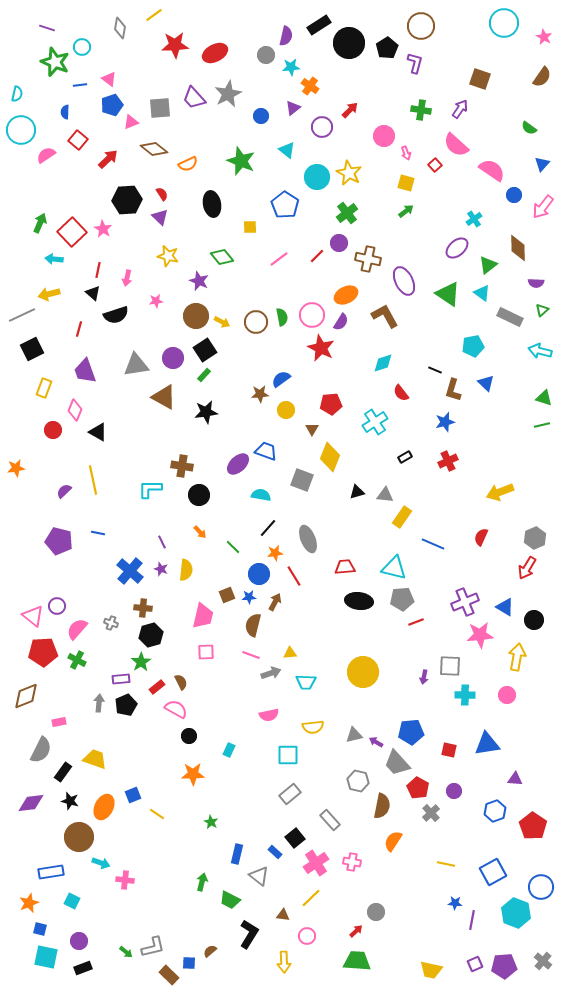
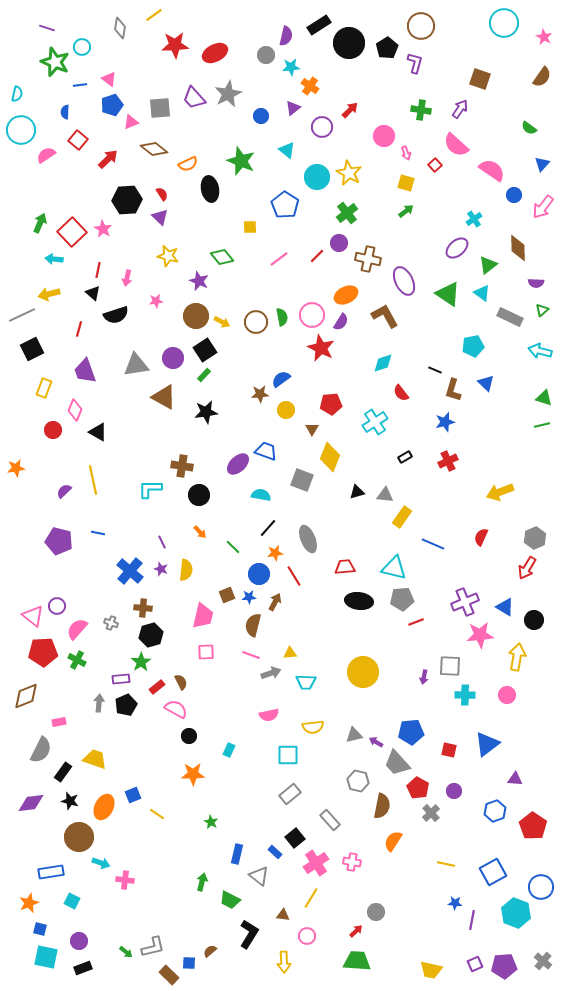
black ellipse at (212, 204): moved 2 px left, 15 px up
blue triangle at (487, 744): rotated 28 degrees counterclockwise
yellow line at (311, 898): rotated 15 degrees counterclockwise
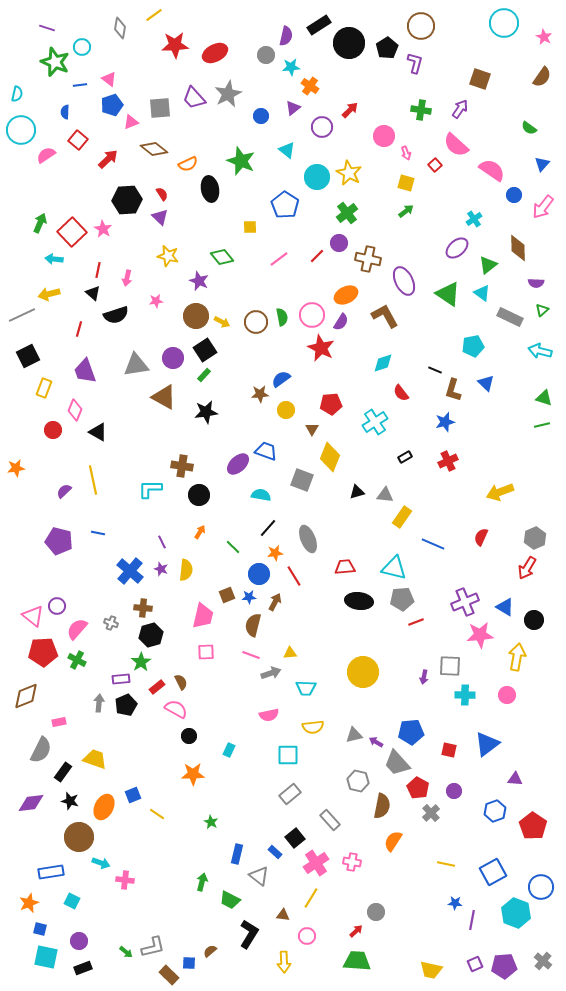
black square at (32, 349): moved 4 px left, 7 px down
orange arrow at (200, 532): rotated 104 degrees counterclockwise
cyan trapezoid at (306, 682): moved 6 px down
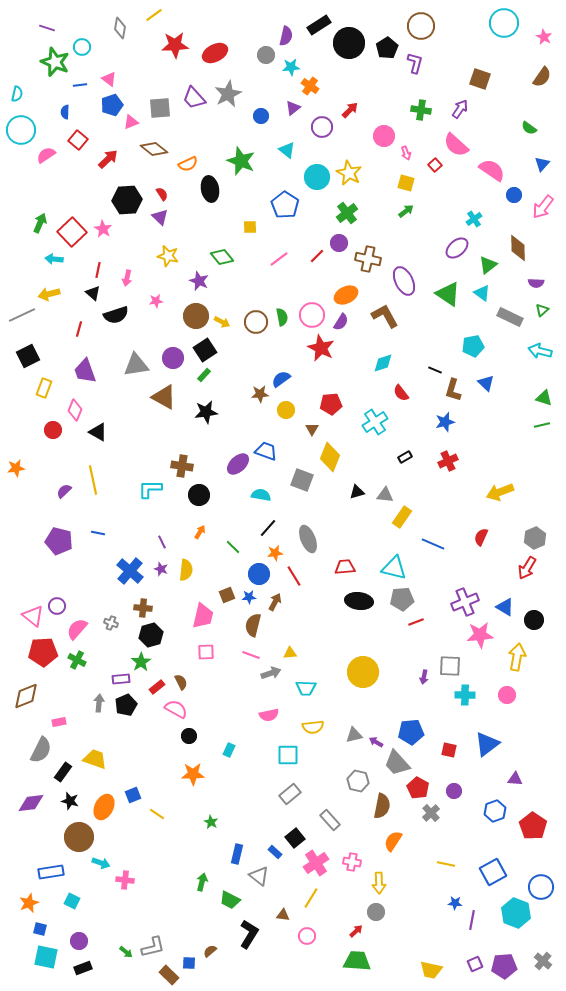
yellow arrow at (284, 962): moved 95 px right, 79 px up
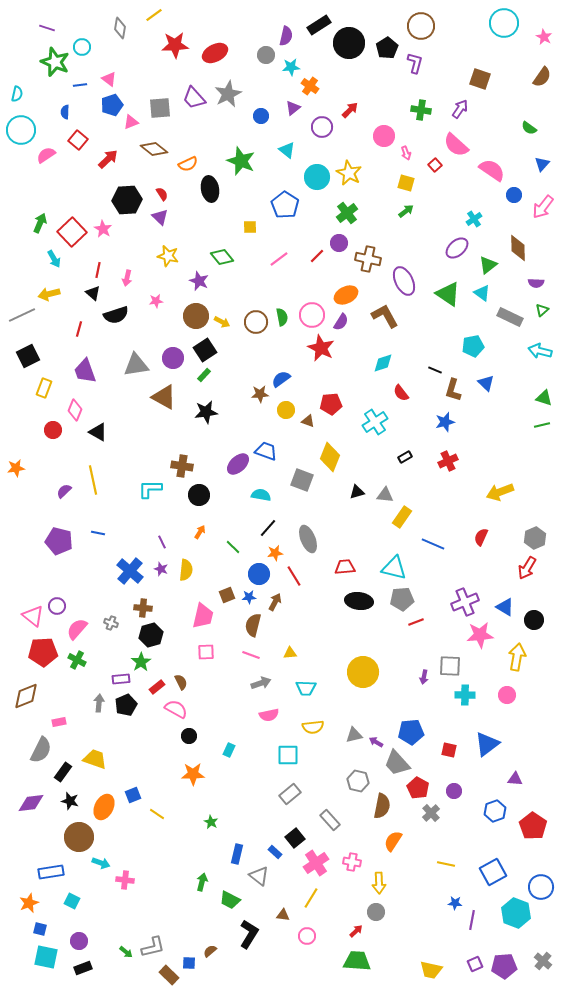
cyan arrow at (54, 259): rotated 126 degrees counterclockwise
brown triangle at (312, 429): moved 4 px left, 8 px up; rotated 40 degrees counterclockwise
gray arrow at (271, 673): moved 10 px left, 10 px down
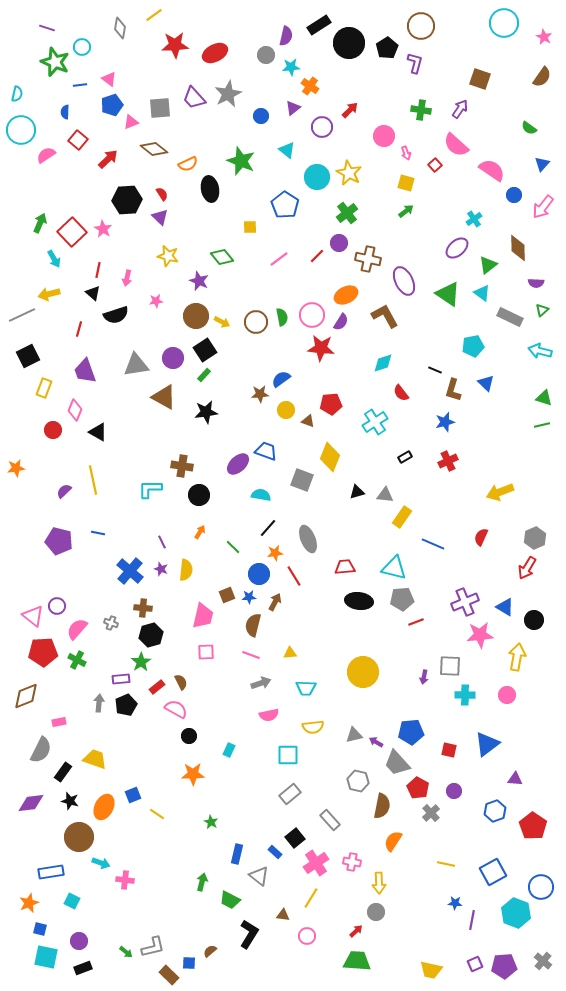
red star at (321, 348): rotated 20 degrees counterclockwise
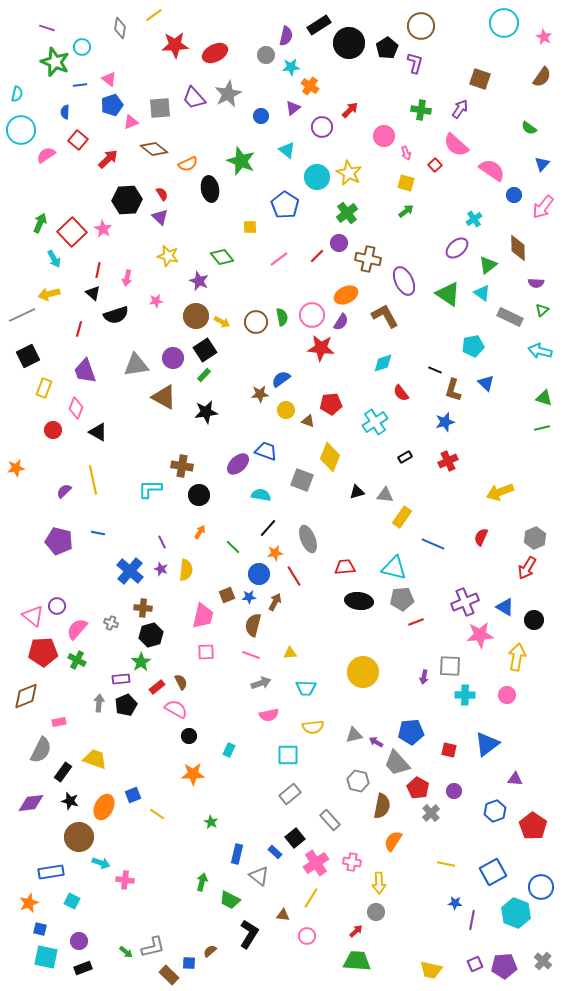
pink diamond at (75, 410): moved 1 px right, 2 px up
green line at (542, 425): moved 3 px down
